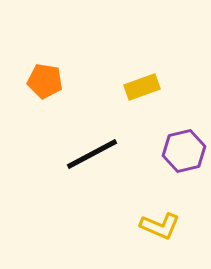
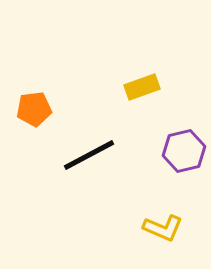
orange pentagon: moved 11 px left, 28 px down; rotated 16 degrees counterclockwise
black line: moved 3 px left, 1 px down
yellow L-shape: moved 3 px right, 2 px down
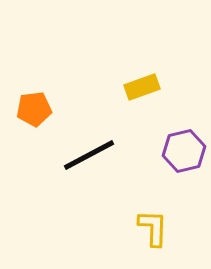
yellow L-shape: moved 10 px left; rotated 111 degrees counterclockwise
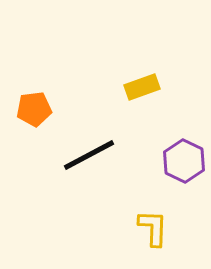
purple hexagon: moved 10 px down; rotated 21 degrees counterclockwise
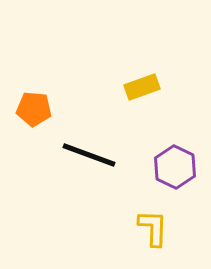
orange pentagon: rotated 12 degrees clockwise
black line: rotated 48 degrees clockwise
purple hexagon: moved 9 px left, 6 px down
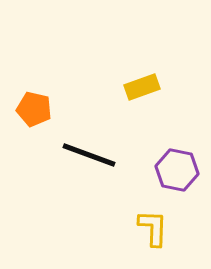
orange pentagon: rotated 8 degrees clockwise
purple hexagon: moved 2 px right, 3 px down; rotated 15 degrees counterclockwise
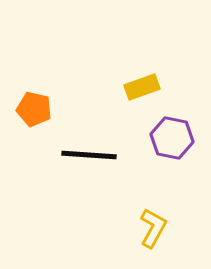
black line: rotated 16 degrees counterclockwise
purple hexagon: moved 5 px left, 32 px up
yellow L-shape: rotated 27 degrees clockwise
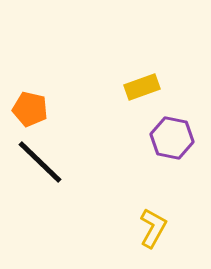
orange pentagon: moved 4 px left
black line: moved 49 px left, 7 px down; rotated 40 degrees clockwise
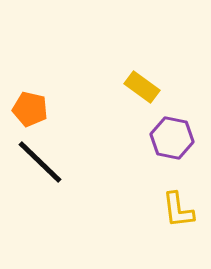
yellow rectangle: rotated 56 degrees clockwise
yellow L-shape: moved 25 px right, 18 px up; rotated 144 degrees clockwise
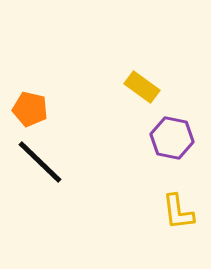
yellow L-shape: moved 2 px down
